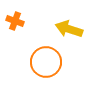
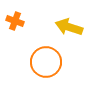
yellow arrow: moved 2 px up
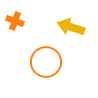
yellow arrow: moved 2 px right
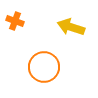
orange circle: moved 2 px left, 5 px down
